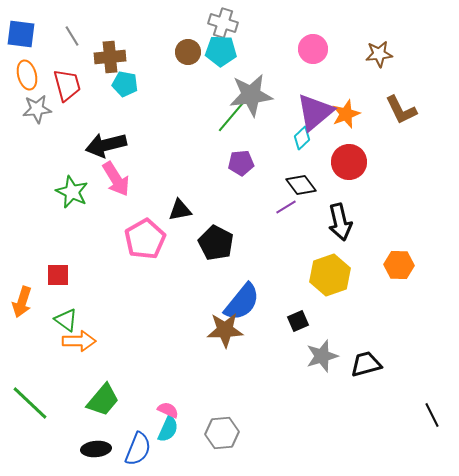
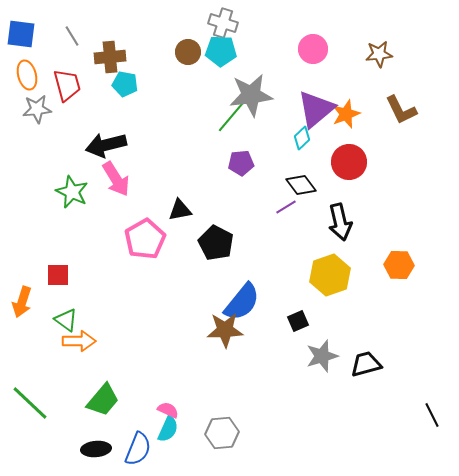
purple triangle at (315, 112): moved 1 px right, 3 px up
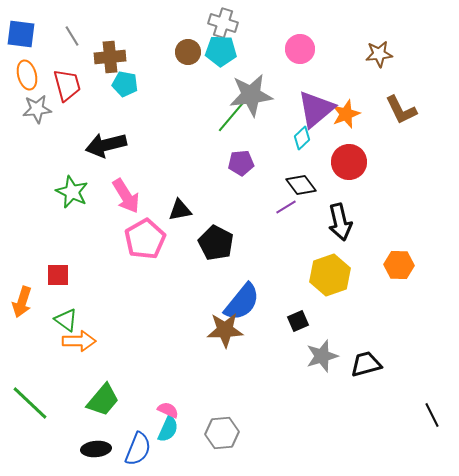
pink circle at (313, 49): moved 13 px left
pink arrow at (116, 179): moved 10 px right, 17 px down
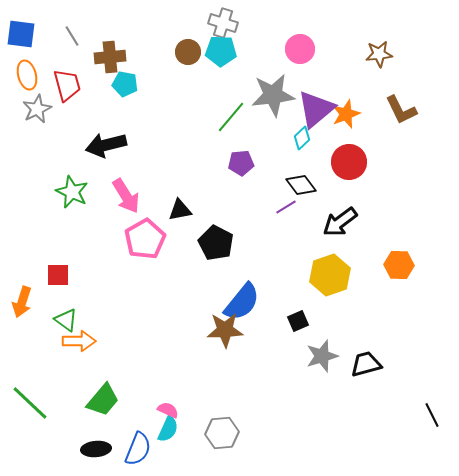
gray star at (251, 95): moved 22 px right
gray star at (37, 109): rotated 20 degrees counterclockwise
black arrow at (340, 222): rotated 66 degrees clockwise
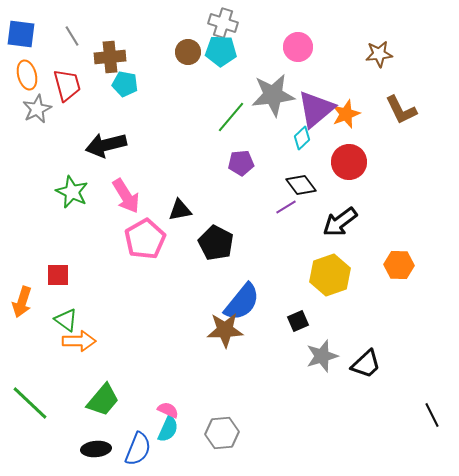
pink circle at (300, 49): moved 2 px left, 2 px up
black trapezoid at (366, 364): rotated 152 degrees clockwise
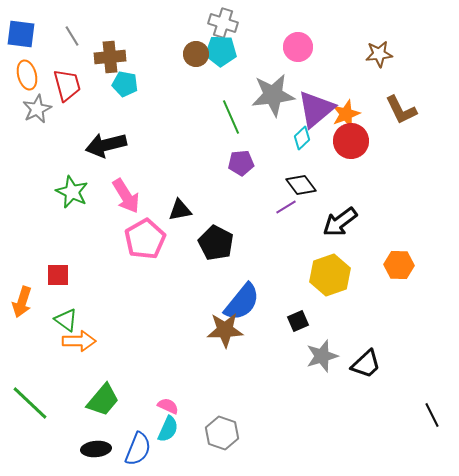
brown circle at (188, 52): moved 8 px right, 2 px down
green line at (231, 117): rotated 64 degrees counterclockwise
red circle at (349, 162): moved 2 px right, 21 px up
pink semicircle at (168, 410): moved 4 px up
gray hexagon at (222, 433): rotated 24 degrees clockwise
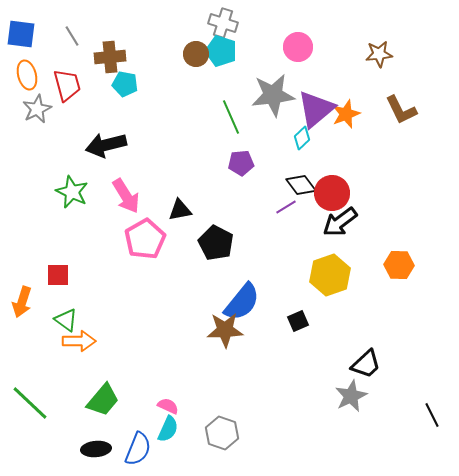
cyan pentagon at (221, 51): rotated 16 degrees clockwise
red circle at (351, 141): moved 19 px left, 52 px down
gray star at (322, 356): moved 29 px right, 40 px down; rotated 8 degrees counterclockwise
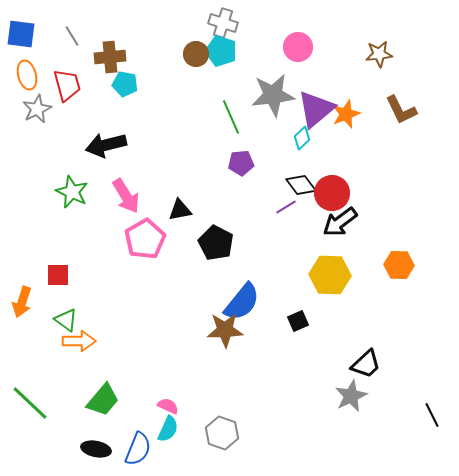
yellow hexagon at (330, 275): rotated 21 degrees clockwise
black ellipse at (96, 449): rotated 16 degrees clockwise
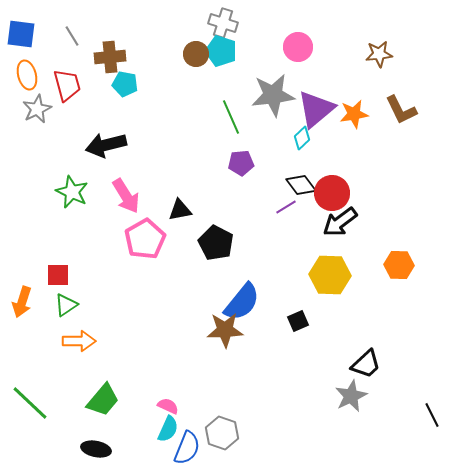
orange star at (346, 114): moved 8 px right; rotated 12 degrees clockwise
green triangle at (66, 320): moved 15 px up; rotated 50 degrees clockwise
blue semicircle at (138, 449): moved 49 px right, 1 px up
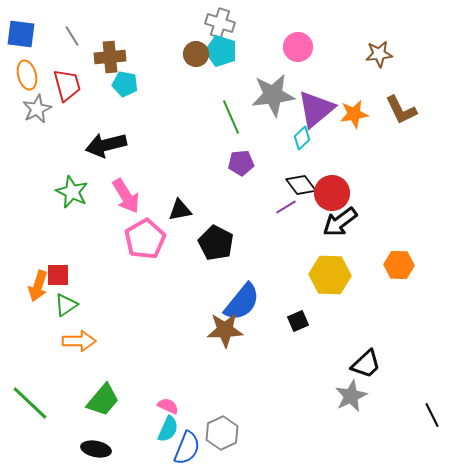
gray cross at (223, 23): moved 3 px left
orange arrow at (22, 302): moved 16 px right, 16 px up
gray hexagon at (222, 433): rotated 16 degrees clockwise
